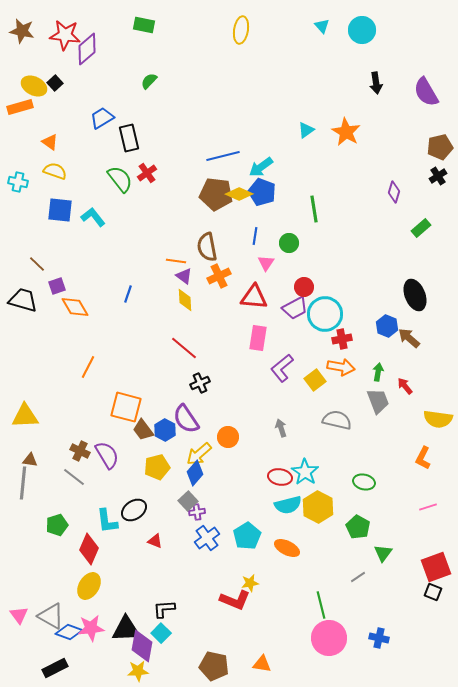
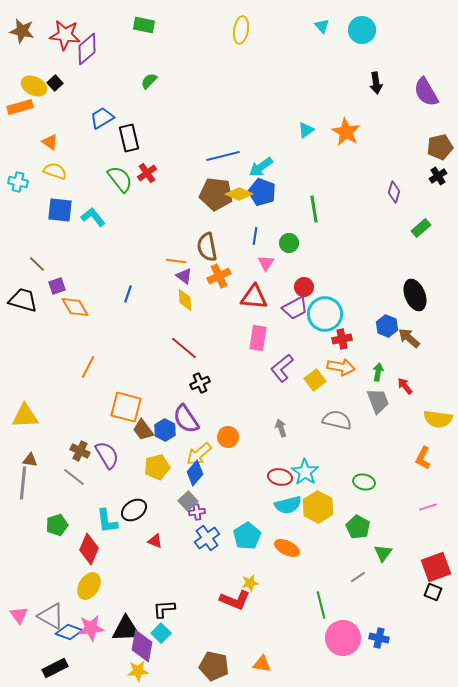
pink circle at (329, 638): moved 14 px right
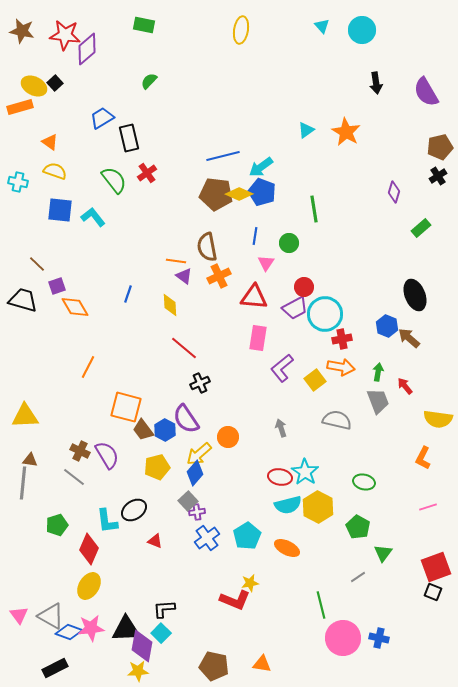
green semicircle at (120, 179): moved 6 px left, 1 px down
yellow diamond at (185, 300): moved 15 px left, 5 px down
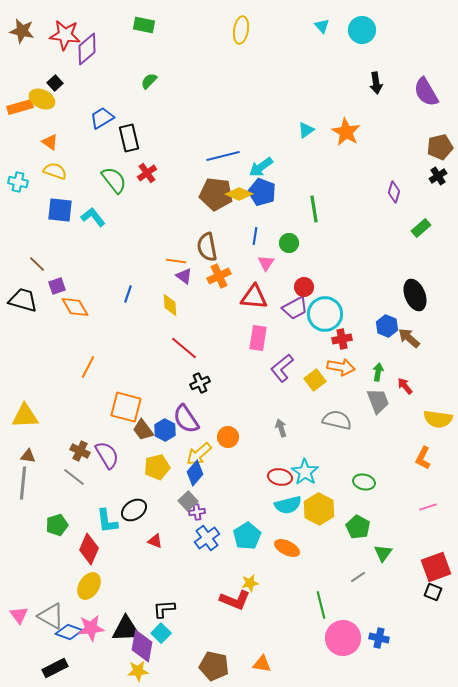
yellow ellipse at (34, 86): moved 8 px right, 13 px down
brown triangle at (30, 460): moved 2 px left, 4 px up
yellow hexagon at (318, 507): moved 1 px right, 2 px down
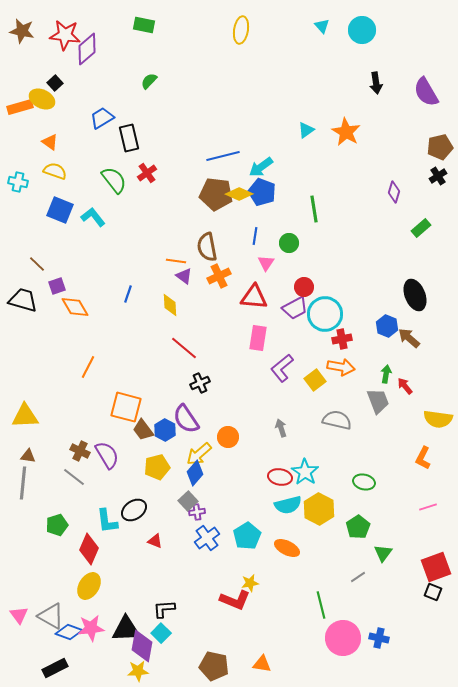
blue square at (60, 210): rotated 16 degrees clockwise
green arrow at (378, 372): moved 8 px right, 2 px down
green pentagon at (358, 527): rotated 10 degrees clockwise
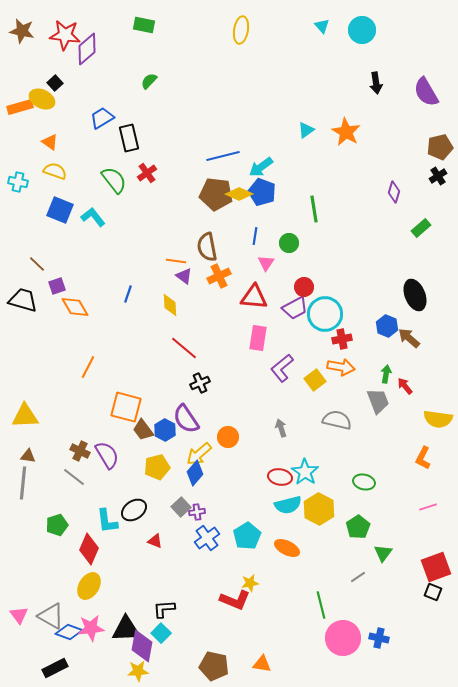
gray square at (188, 501): moved 7 px left, 6 px down
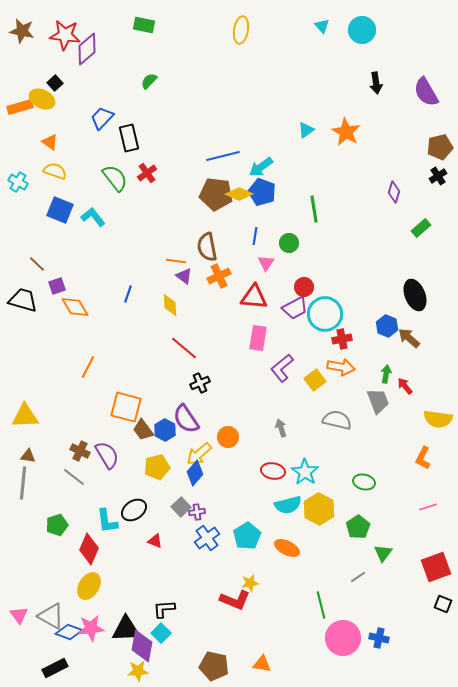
blue trapezoid at (102, 118): rotated 15 degrees counterclockwise
green semicircle at (114, 180): moved 1 px right, 2 px up
cyan cross at (18, 182): rotated 18 degrees clockwise
red ellipse at (280, 477): moved 7 px left, 6 px up
black square at (433, 592): moved 10 px right, 12 px down
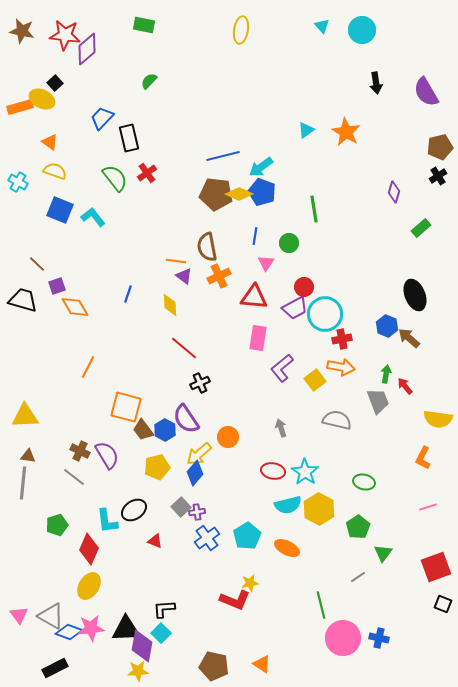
orange triangle at (262, 664): rotated 24 degrees clockwise
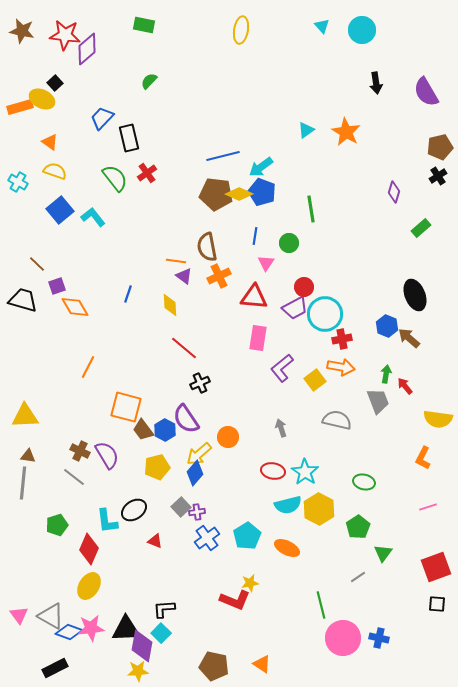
green line at (314, 209): moved 3 px left
blue square at (60, 210): rotated 28 degrees clockwise
black square at (443, 604): moved 6 px left; rotated 18 degrees counterclockwise
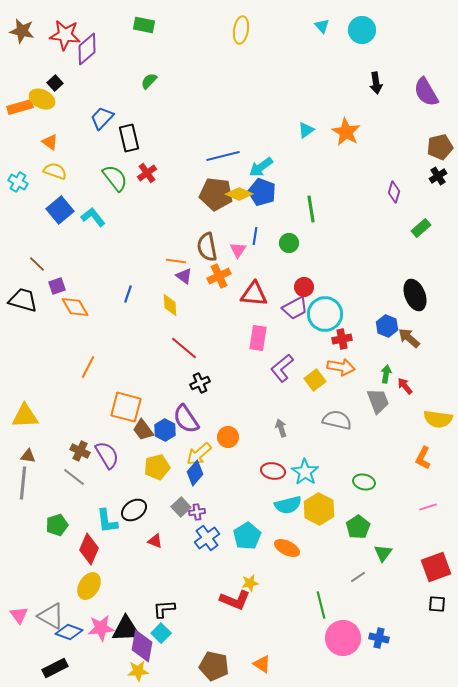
pink triangle at (266, 263): moved 28 px left, 13 px up
red triangle at (254, 297): moved 3 px up
pink star at (91, 628): moved 10 px right
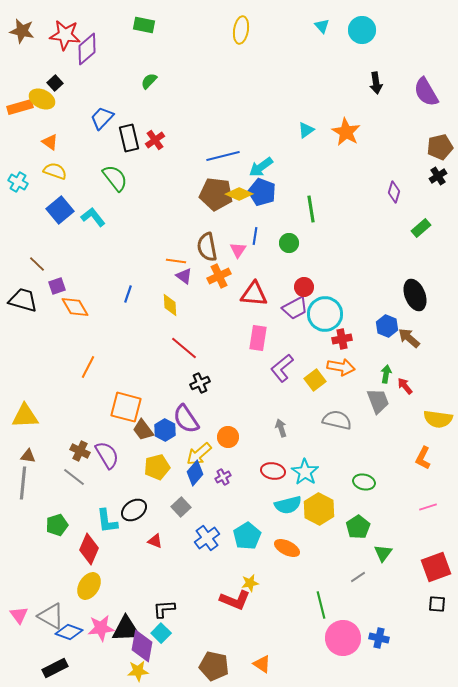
red cross at (147, 173): moved 8 px right, 33 px up
purple cross at (197, 512): moved 26 px right, 35 px up; rotated 21 degrees counterclockwise
